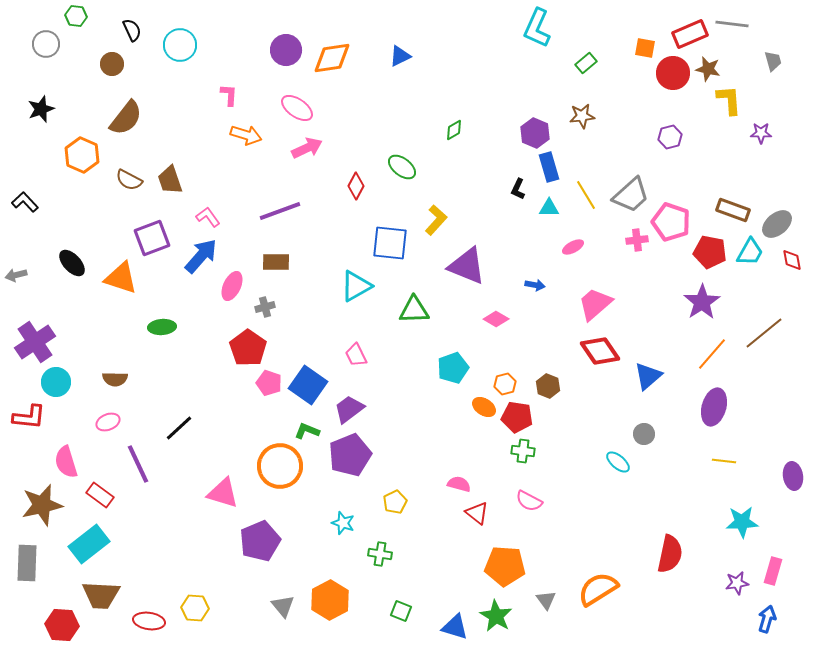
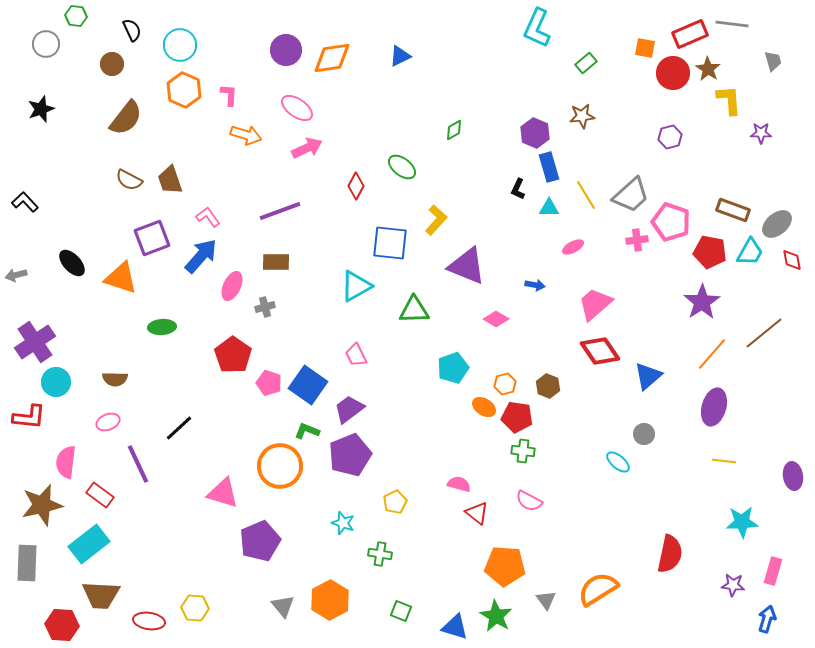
brown star at (708, 69): rotated 20 degrees clockwise
orange hexagon at (82, 155): moved 102 px right, 65 px up
red pentagon at (248, 348): moved 15 px left, 7 px down
pink semicircle at (66, 462): rotated 24 degrees clockwise
purple star at (737, 583): moved 4 px left, 2 px down; rotated 15 degrees clockwise
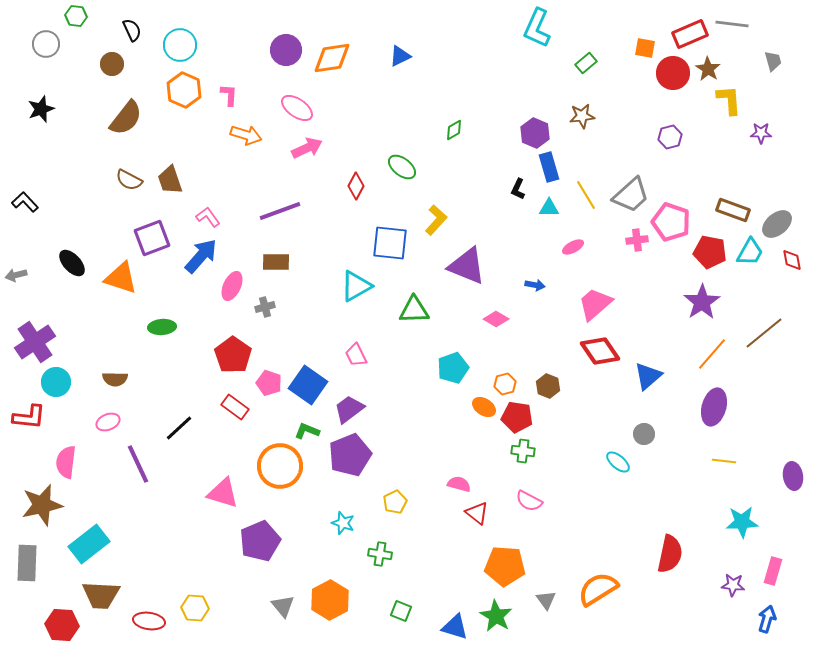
red rectangle at (100, 495): moved 135 px right, 88 px up
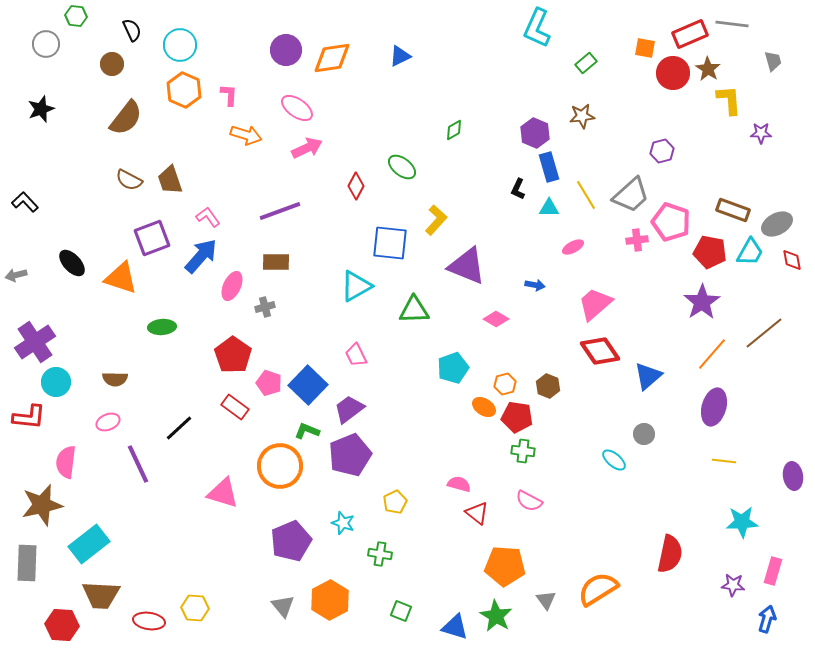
purple hexagon at (670, 137): moved 8 px left, 14 px down
gray ellipse at (777, 224): rotated 12 degrees clockwise
blue square at (308, 385): rotated 9 degrees clockwise
cyan ellipse at (618, 462): moved 4 px left, 2 px up
purple pentagon at (260, 541): moved 31 px right
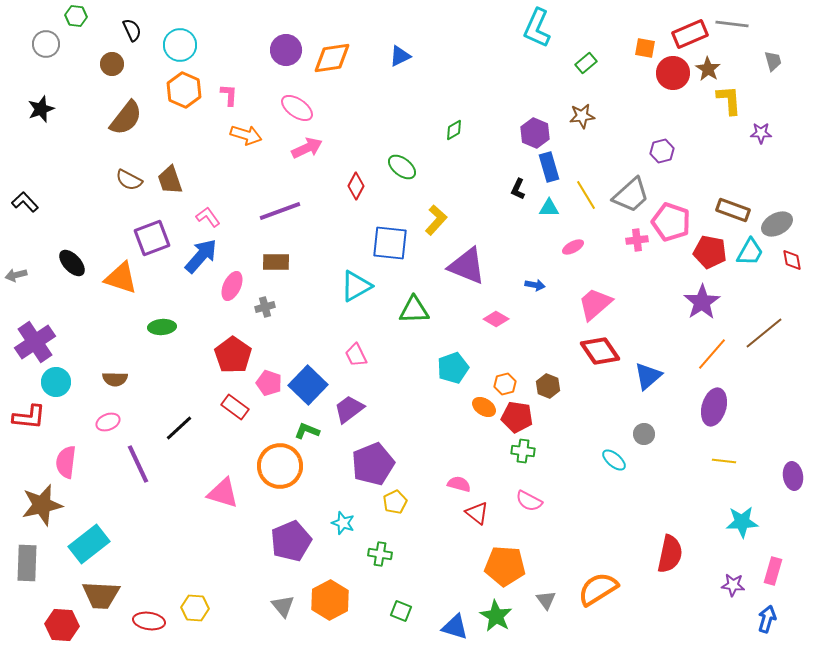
purple pentagon at (350, 455): moved 23 px right, 9 px down
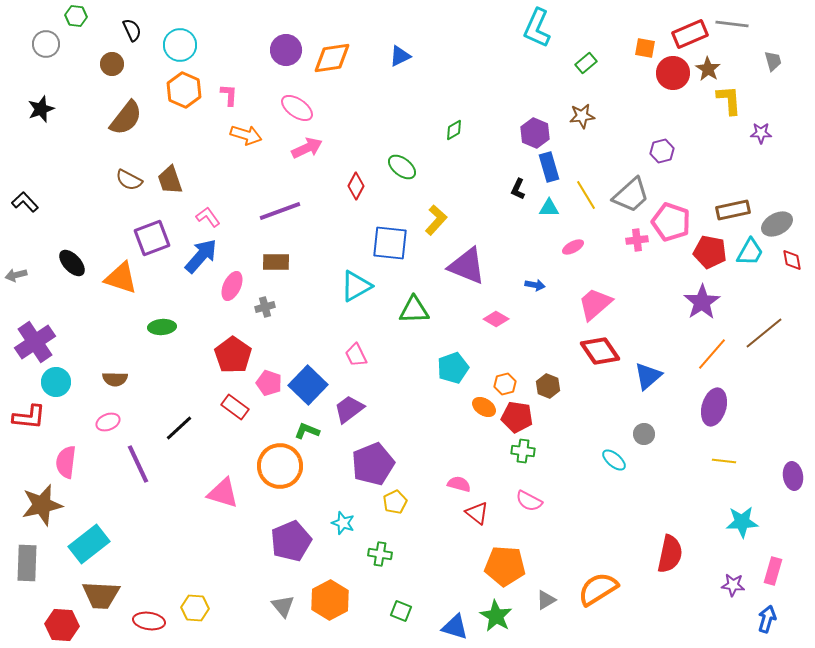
brown rectangle at (733, 210): rotated 32 degrees counterclockwise
gray triangle at (546, 600): rotated 35 degrees clockwise
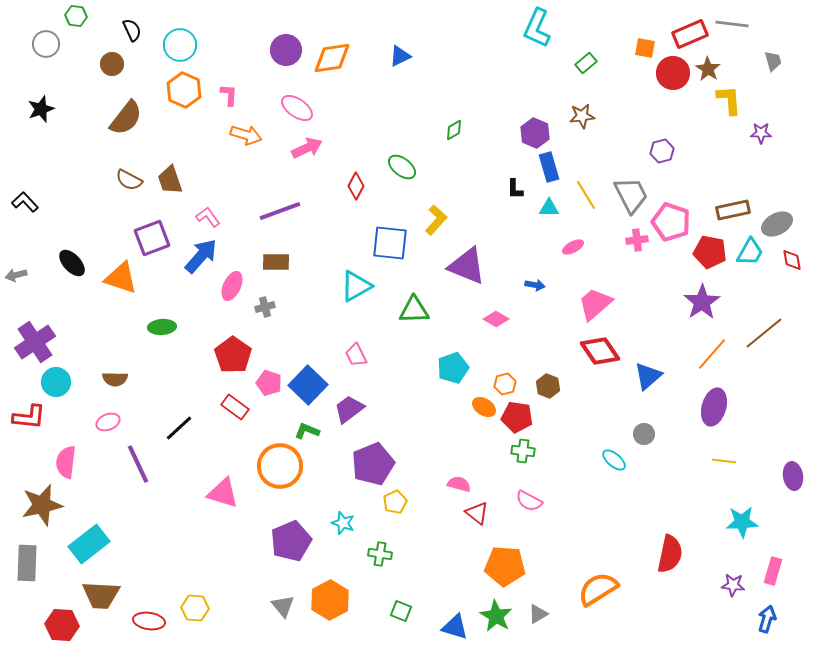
black L-shape at (518, 189): moved 3 px left; rotated 25 degrees counterclockwise
gray trapezoid at (631, 195): rotated 75 degrees counterclockwise
gray triangle at (546, 600): moved 8 px left, 14 px down
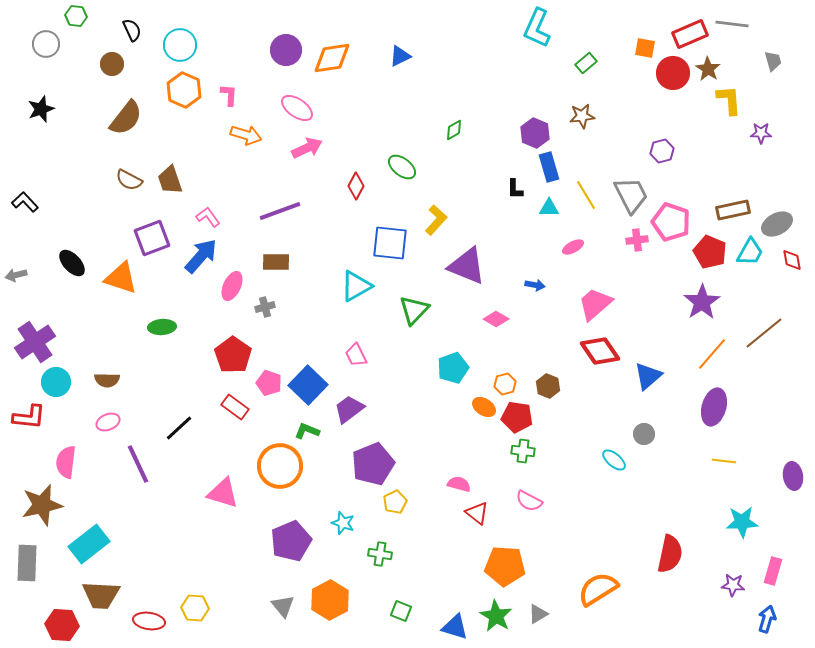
red pentagon at (710, 252): rotated 12 degrees clockwise
green triangle at (414, 310): rotated 44 degrees counterclockwise
brown semicircle at (115, 379): moved 8 px left, 1 px down
